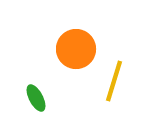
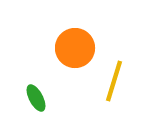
orange circle: moved 1 px left, 1 px up
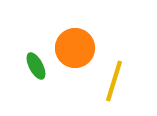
green ellipse: moved 32 px up
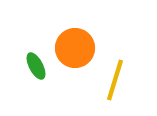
yellow line: moved 1 px right, 1 px up
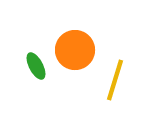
orange circle: moved 2 px down
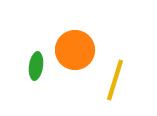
green ellipse: rotated 36 degrees clockwise
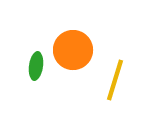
orange circle: moved 2 px left
